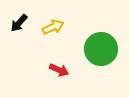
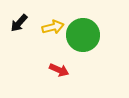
yellow arrow: rotated 10 degrees clockwise
green circle: moved 18 px left, 14 px up
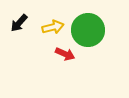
green circle: moved 5 px right, 5 px up
red arrow: moved 6 px right, 16 px up
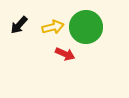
black arrow: moved 2 px down
green circle: moved 2 px left, 3 px up
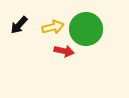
green circle: moved 2 px down
red arrow: moved 1 px left, 3 px up; rotated 12 degrees counterclockwise
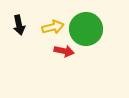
black arrow: rotated 54 degrees counterclockwise
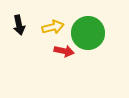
green circle: moved 2 px right, 4 px down
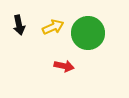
yellow arrow: rotated 10 degrees counterclockwise
red arrow: moved 15 px down
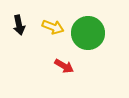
yellow arrow: rotated 45 degrees clockwise
red arrow: rotated 18 degrees clockwise
